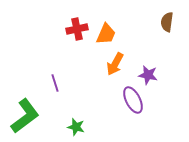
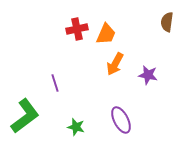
purple ellipse: moved 12 px left, 20 px down
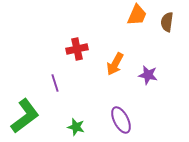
red cross: moved 20 px down
orange trapezoid: moved 31 px right, 19 px up
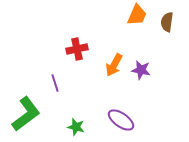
orange arrow: moved 1 px left, 1 px down
purple star: moved 7 px left, 5 px up
green L-shape: moved 1 px right, 2 px up
purple ellipse: rotated 28 degrees counterclockwise
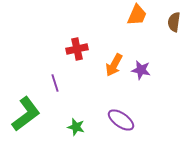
brown semicircle: moved 7 px right
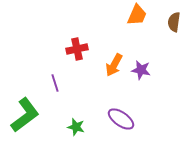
green L-shape: moved 1 px left, 1 px down
purple ellipse: moved 1 px up
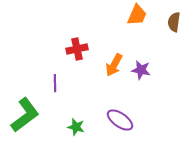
purple line: rotated 18 degrees clockwise
purple ellipse: moved 1 px left, 1 px down
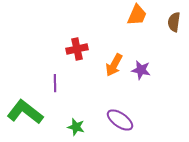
green L-shape: moved 3 px up; rotated 105 degrees counterclockwise
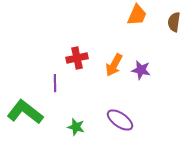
red cross: moved 9 px down
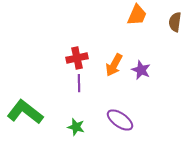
brown semicircle: moved 1 px right
purple star: rotated 12 degrees clockwise
purple line: moved 24 px right
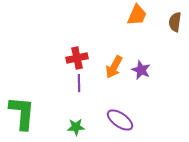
orange arrow: moved 2 px down
green L-shape: moved 3 px left, 1 px down; rotated 57 degrees clockwise
green star: rotated 18 degrees counterclockwise
